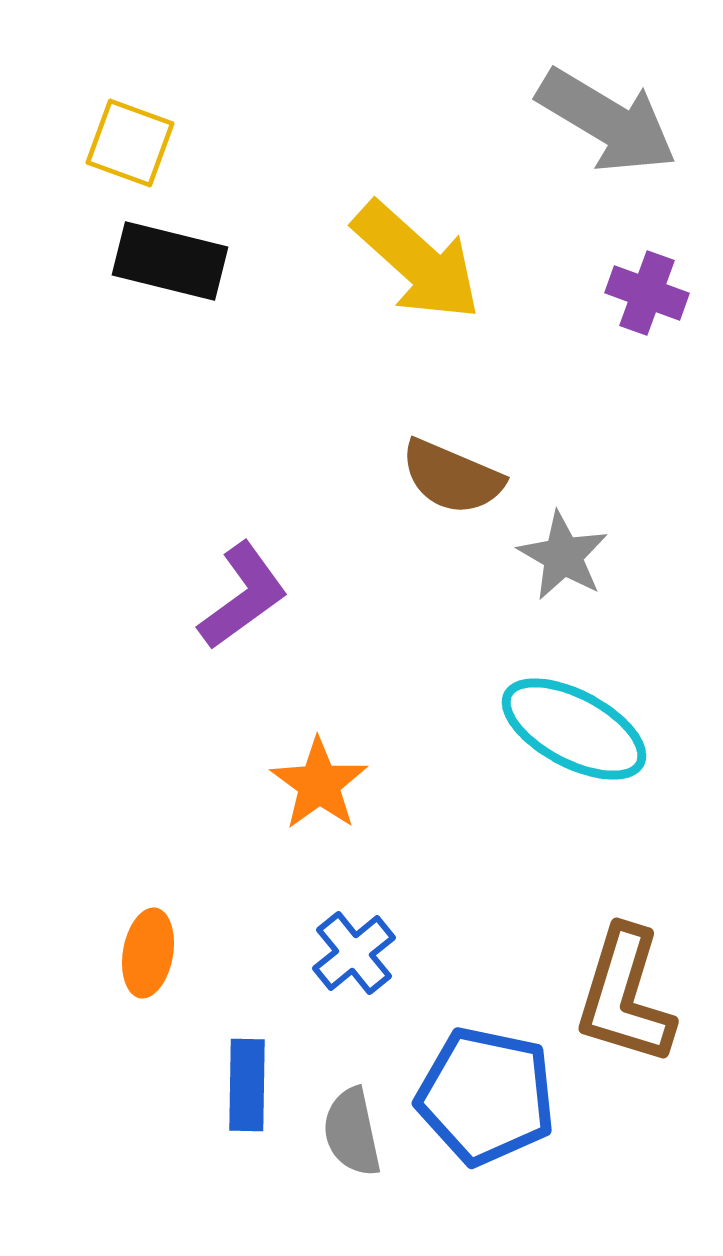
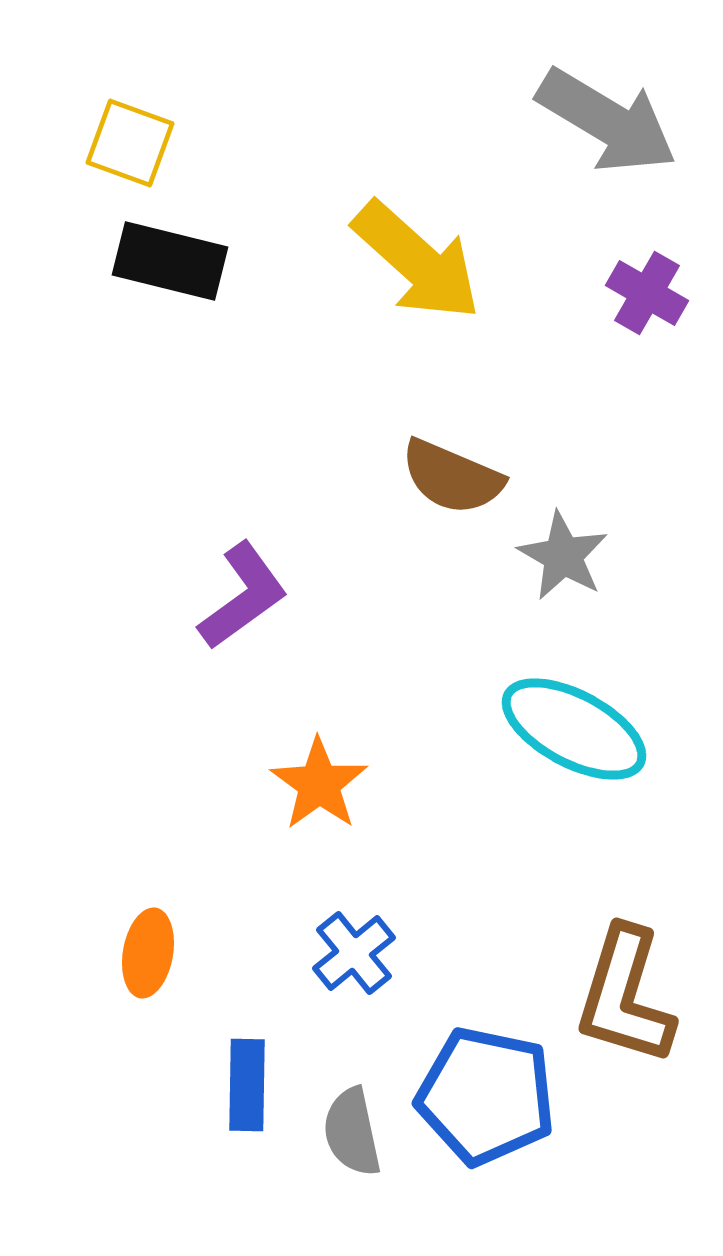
purple cross: rotated 10 degrees clockwise
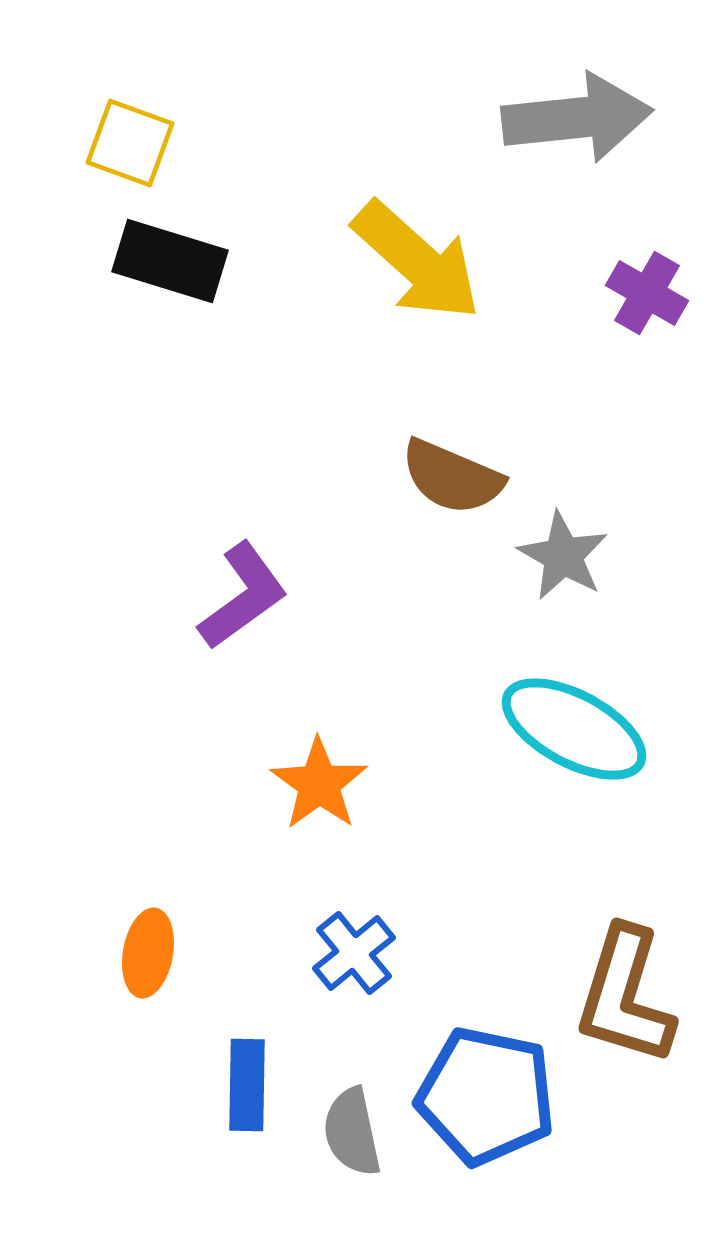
gray arrow: moved 30 px left, 3 px up; rotated 37 degrees counterclockwise
black rectangle: rotated 3 degrees clockwise
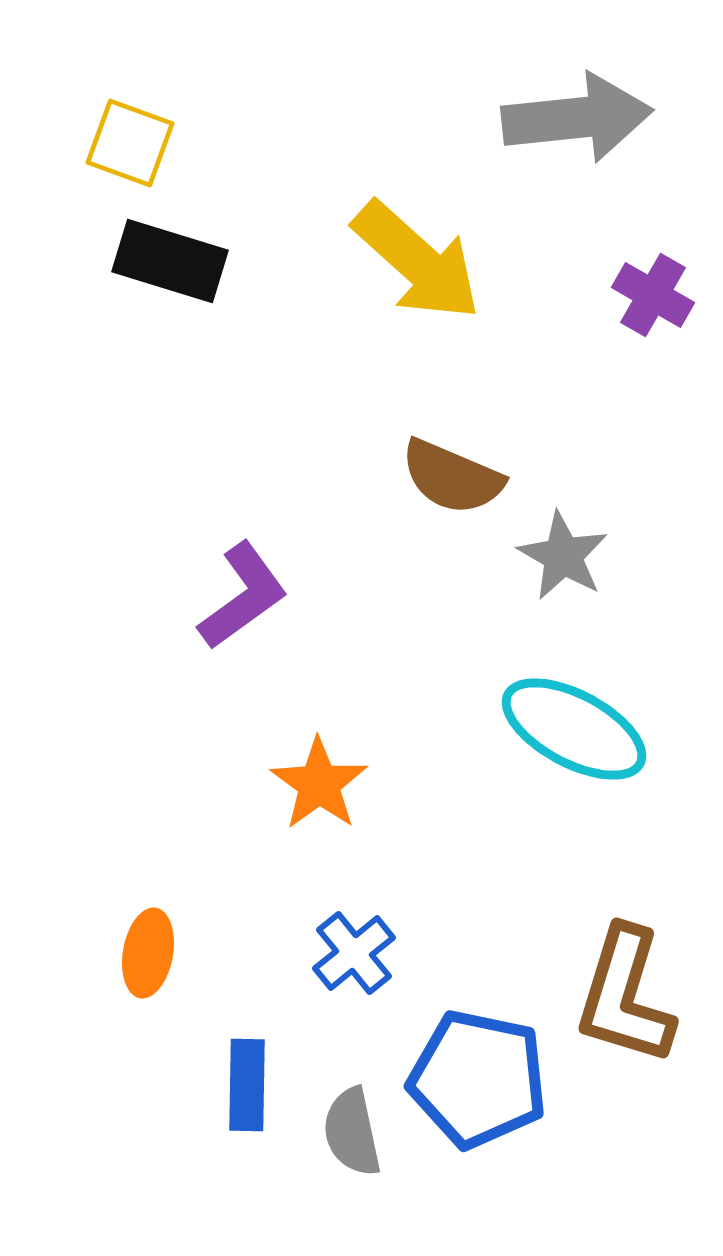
purple cross: moved 6 px right, 2 px down
blue pentagon: moved 8 px left, 17 px up
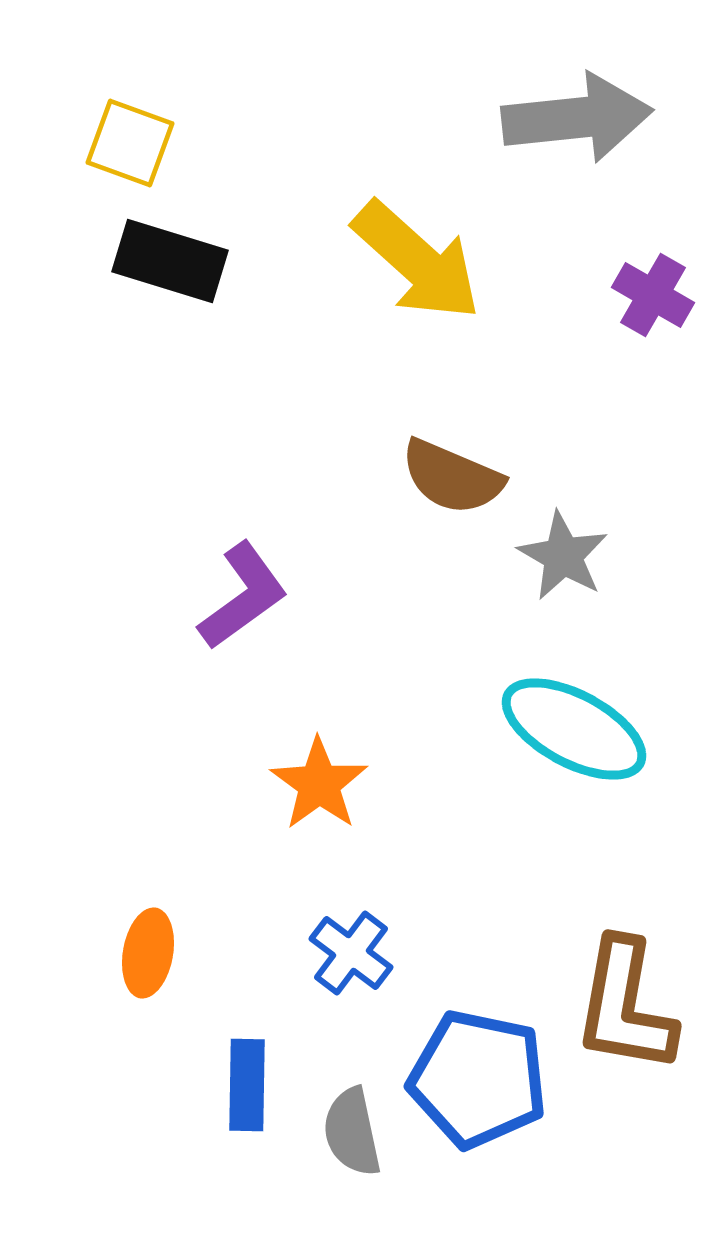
blue cross: moved 3 px left; rotated 14 degrees counterclockwise
brown L-shape: moved 10 px down; rotated 7 degrees counterclockwise
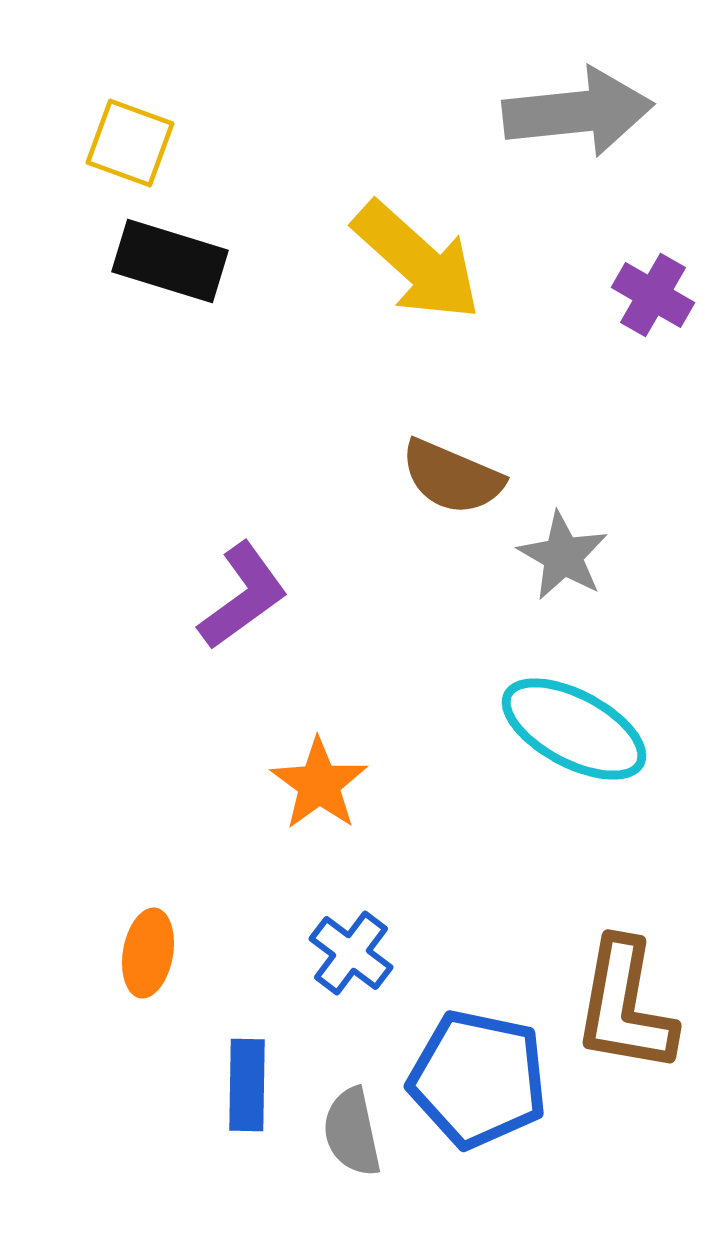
gray arrow: moved 1 px right, 6 px up
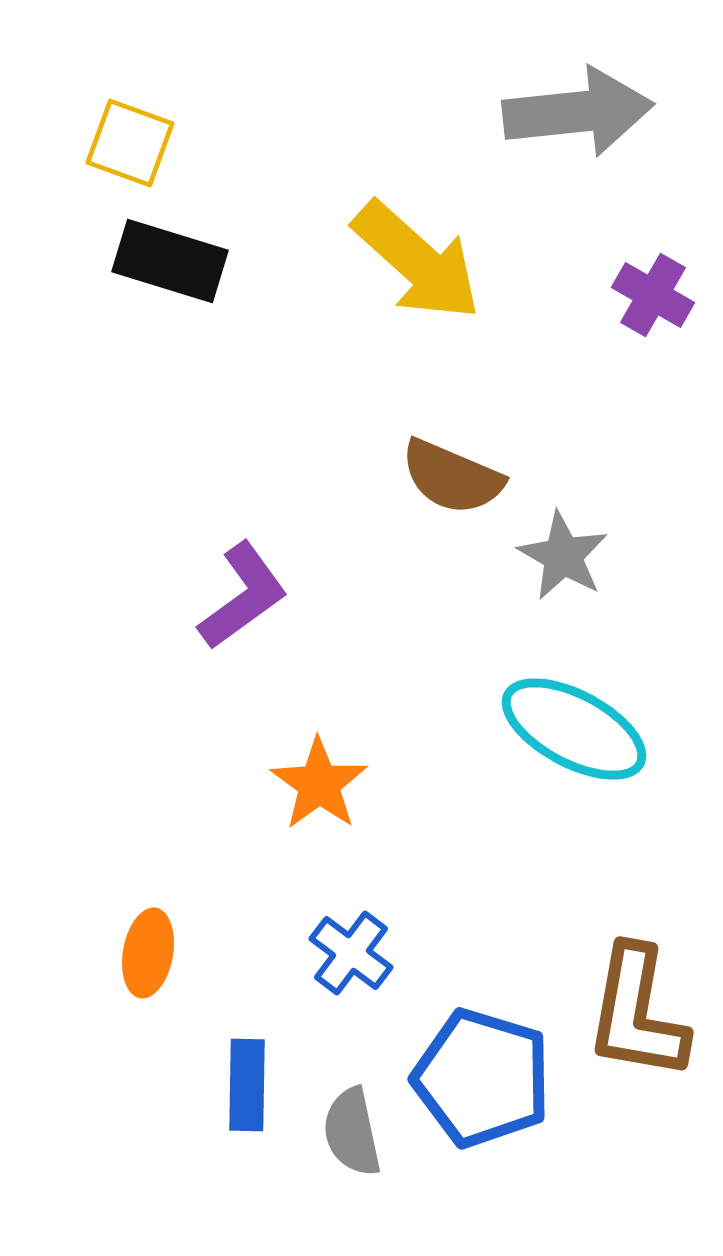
brown L-shape: moved 12 px right, 7 px down
blue pentagon: moved 4 px right, 1 px up; rotated 5 degrees clockwise
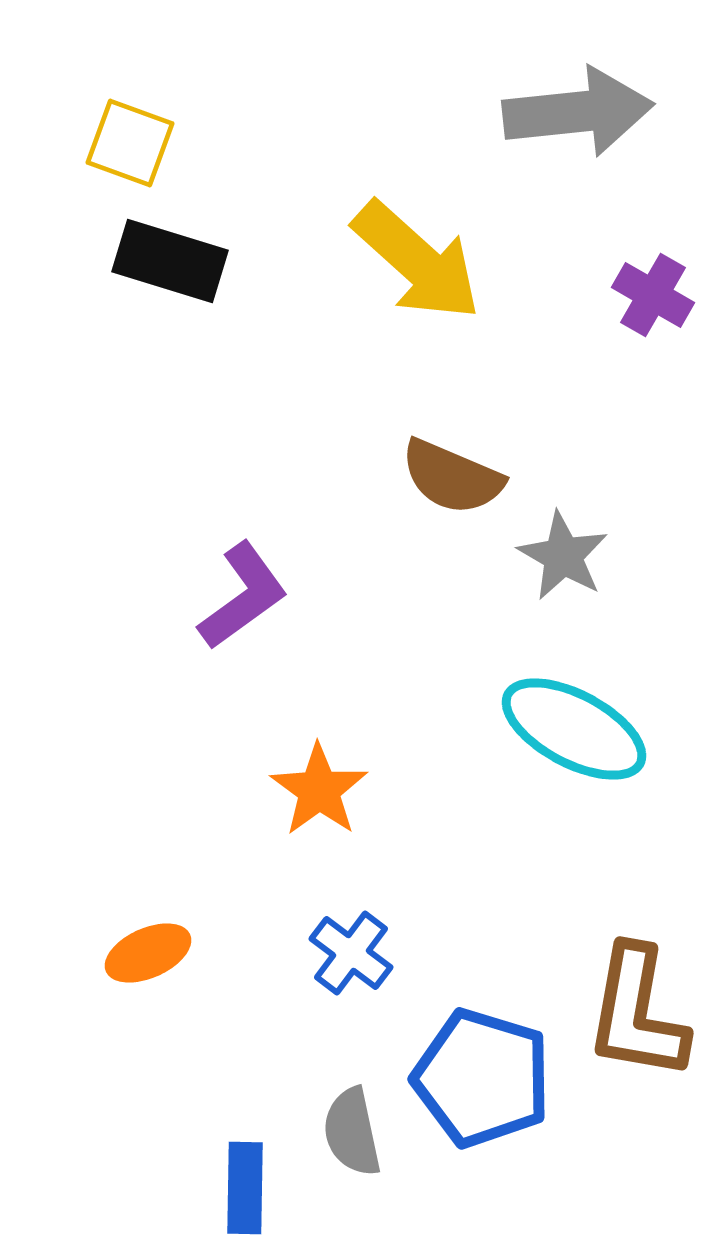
orange star: moved 6 px down
orange ellipse: rotated 56 degrees clockwise
blue rectangle: moved 2 px left, 103 px down
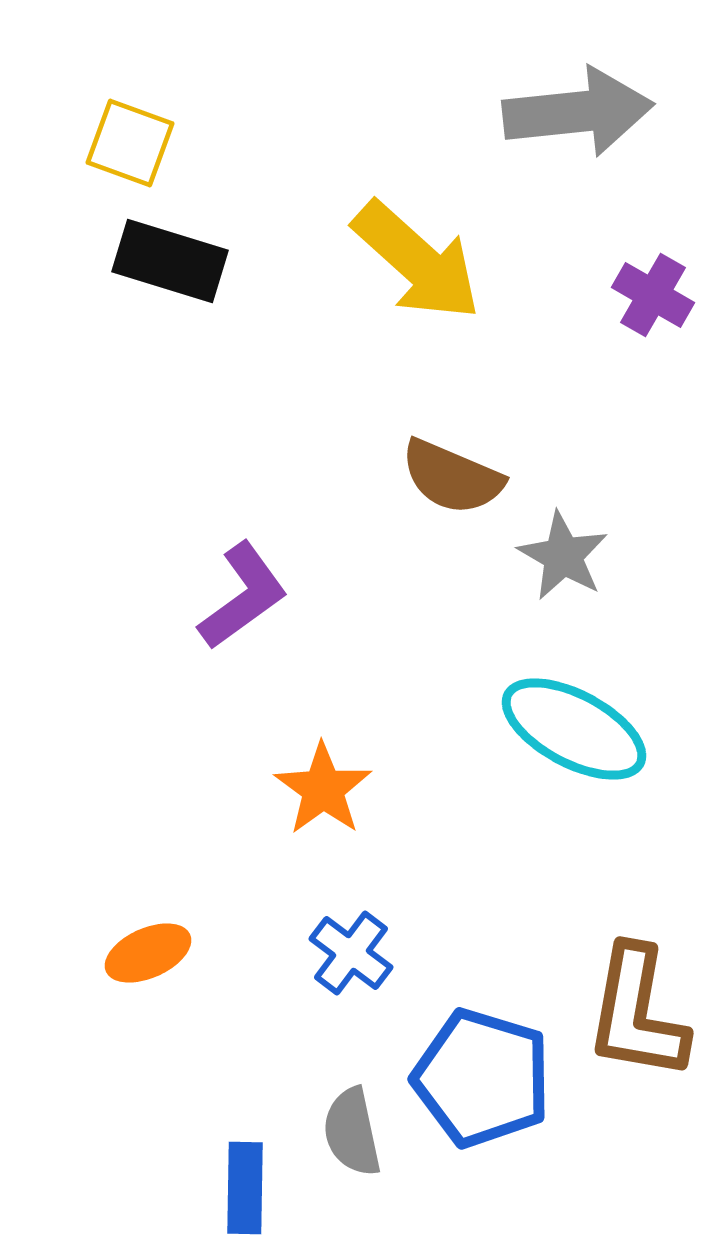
orange star: moved 4 px right, 1 px up
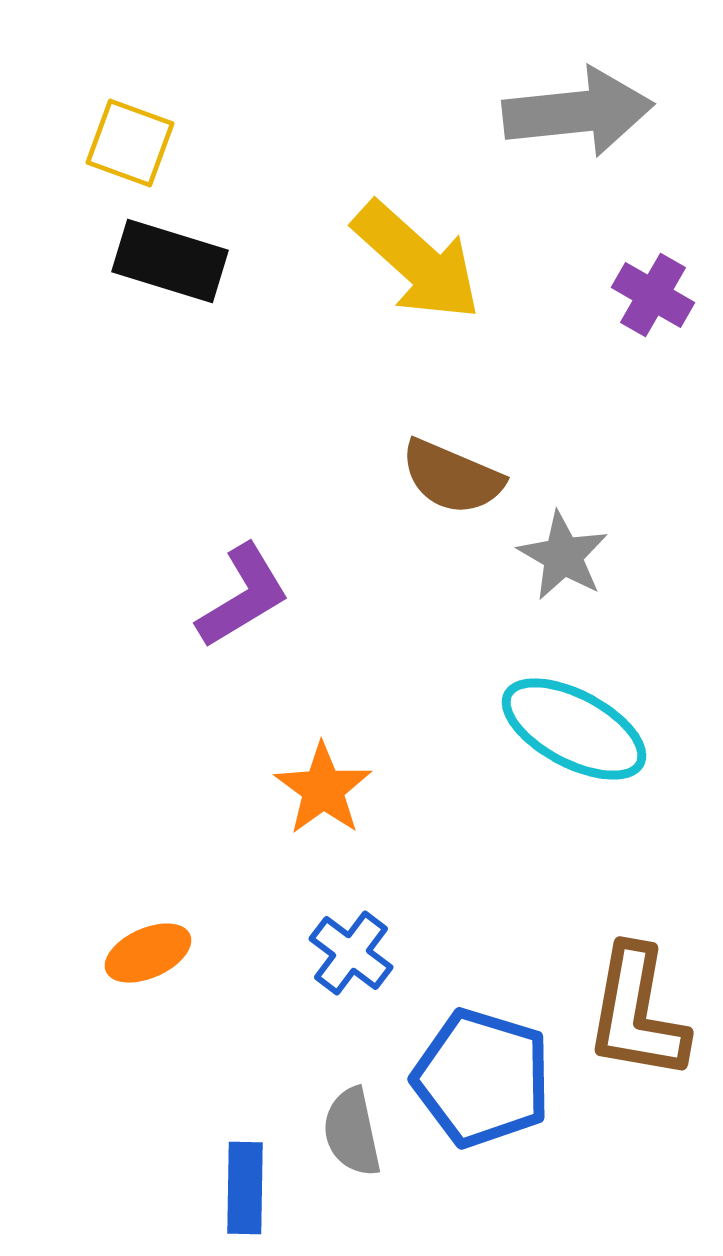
purple L-shape: rotated 5 degrees clockwise
